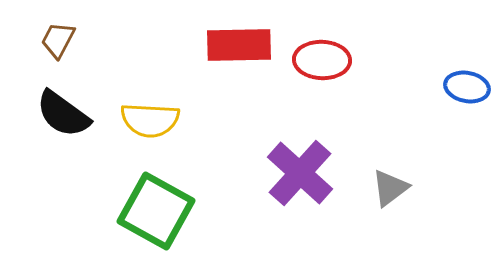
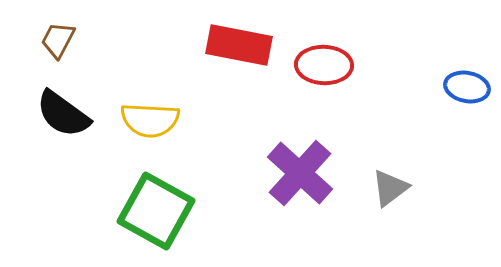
red rectangle: rotated 12 degrees clockwise
red ellipse: moved 2 px right, 5 px down
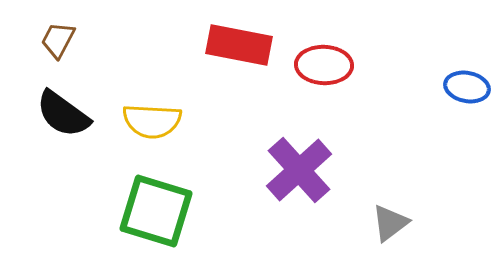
yellow semicircle: moved 2 px right, 1 px down
purple cross: moved 1 px left, 3 px up; rotated 6 degrees clockwise
gray triangle: moved 35 px down
green square: rotated 12 degrees counterclockwise
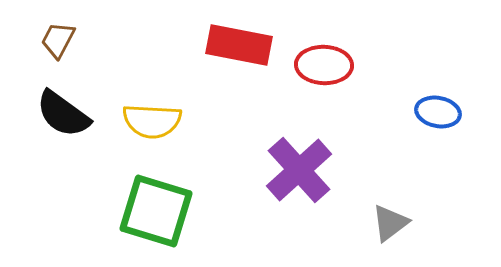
blue ellipse: moved 29 px left, 25 px down
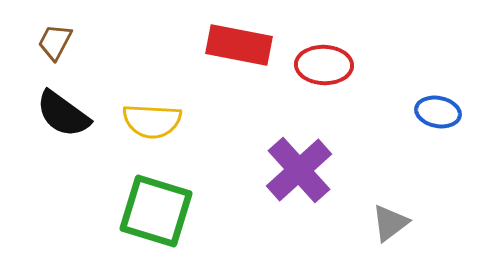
brown trapezoid: moved 3 px left, 2 px down
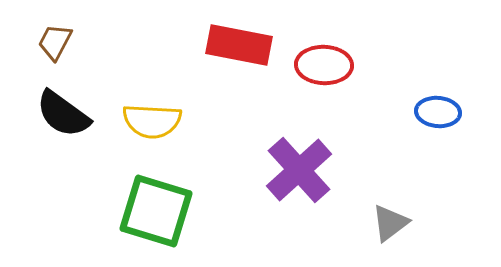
blue ellipse: rotated 6 degrees counterclockwise
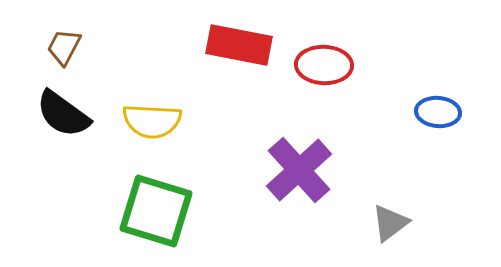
brown trapezoid: moved 9 px right, 5 px down
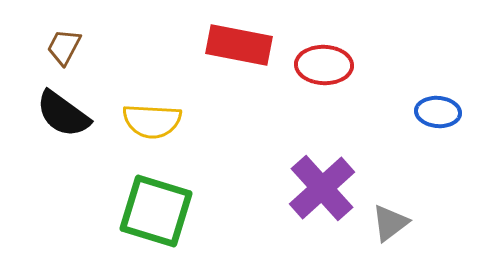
purple cross: moved 23 px right, 18 px down
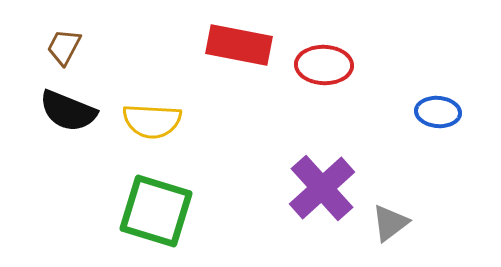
black semicircle: moved 5 px right, 3 px up; rotated 14 degrees counterclockwise
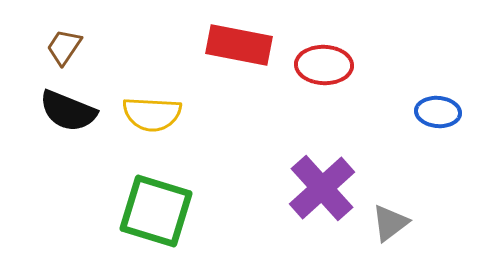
brown trapezoid: rotated 6 degrees clockwise
yellow semicircle: moved 7 px up
